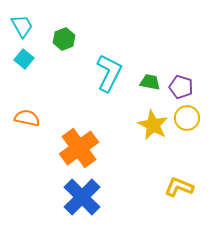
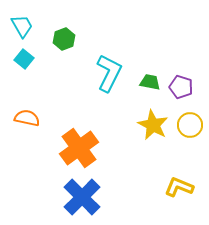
yellow circle: moved 3 px right, 7 px down
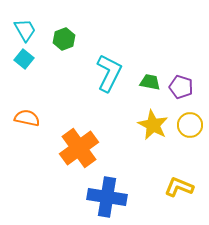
cyan trapezoid: moved 3 px right, 4 px down
blue cross: moved 25 px right; rotated 36 degrees counterclockwise
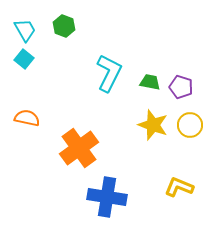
green hexagon: moved 13 px up; rotated 20 degrees counterclockwise
yellow star: rotated 8 degrees counterclockwise
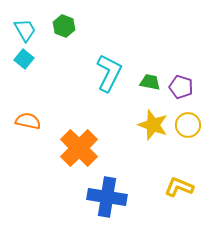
orange semicircle: moved 1 px right, 3 px down
yellow circle: moved 2 px left
orange cross: rotated 9 degrees counterclockwise
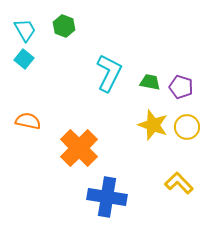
yellow circle: moved 1 px left, 2 px down
yellow L-shape: moved 4 px up; rotated 24 degrees clockwise
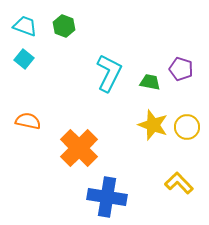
cyan trapezoid: moved 4 px up; rotated 40 degrees counterclockwise
purple pentagon: moved 18 px up
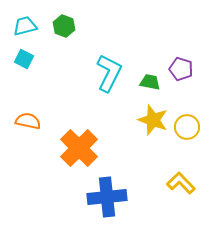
cyan trapezoid: rotated 35 degrees counterclockwise
cyan square: rotated 12 degrees counterclockwise
yellow star: moved 5 px up
yellow L-shape: moved 2 px right
blue cross: rotated 15 degrees counterclockwise
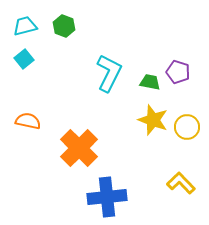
cyan square: rotated 24 degrees clockwise
purple pentagon: moved 3 px left, 3 px down
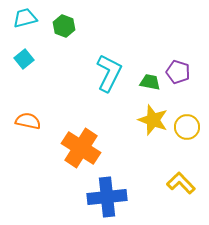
cyan trapezoid: moved 8 px up
orange cross: moved 2 px right; rotated 12 degrees counterclockwise
